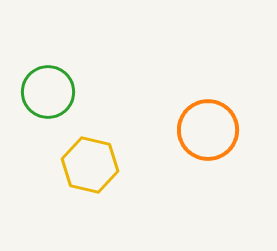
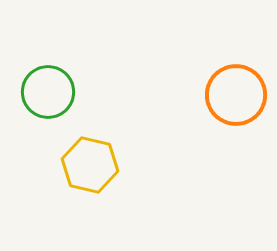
orange circle: moved 28 px right, 35 px up
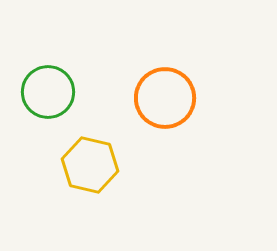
orange circle: moved 71 px left, 3 px down
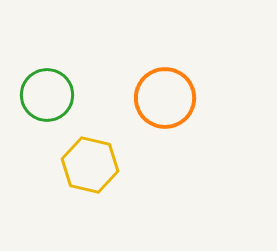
green circle: moved 1 px left, 3 px down
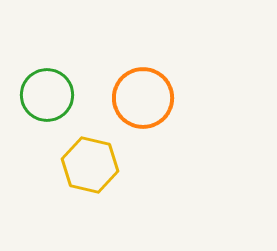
orange circle: moved 22 px left
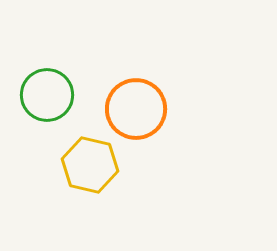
orange circle: moved 7 px left, 11 px down
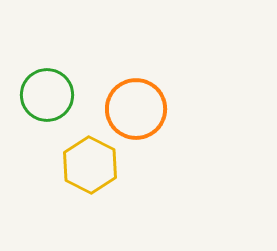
yellow hexagon: rotated 14 degrees clockwise
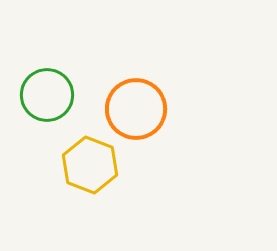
yellow hexagon: rotated 6 degrees counterclockwise
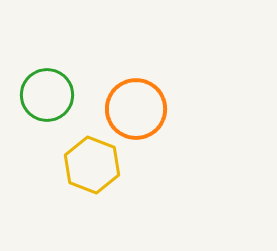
yellow hexagon: moved 2 px right
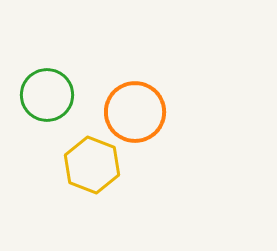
orange circle: moved 1 px left, 3 px down
